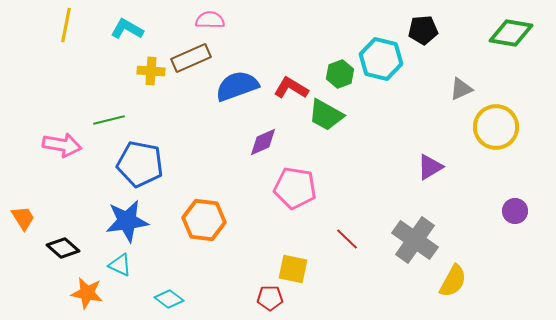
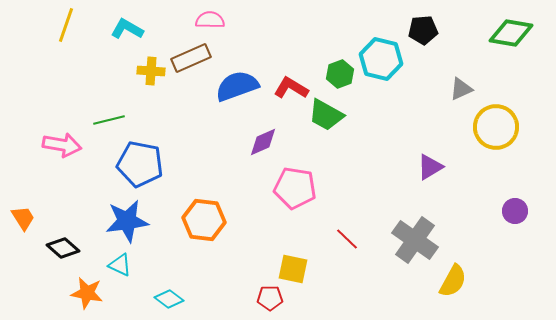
yellow line: rotated 8 degrees clockwise
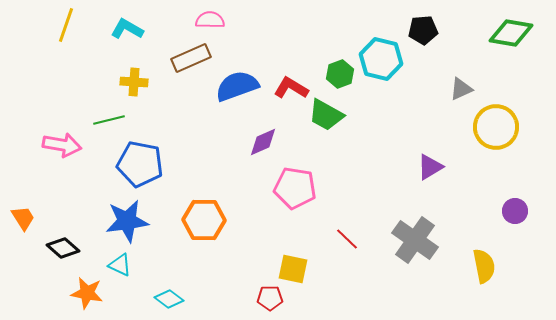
yellow cross: moved 17 px left, 11 px down
orange hexagon: rotated 6 degrees counterclockwise
yellow semicircle: moved 31 px right, 15 px up; rotated 40 degrees counterclockwise
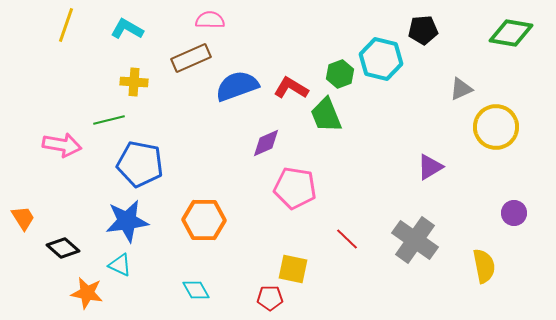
green trapezoid: rotated 39 degrees clockwise
purple diamond: moved 3 px right, 1 px down
purple circle: moved 1 px left, 2 px down
cyan diamond: moved 27 px right, 9 px up; rotated 24 degrees clockwise
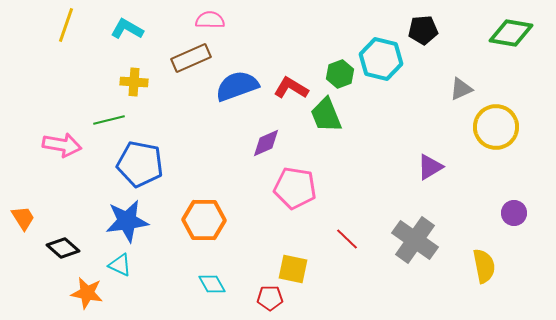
cyan diamond: moved 16 px right, 6 px up
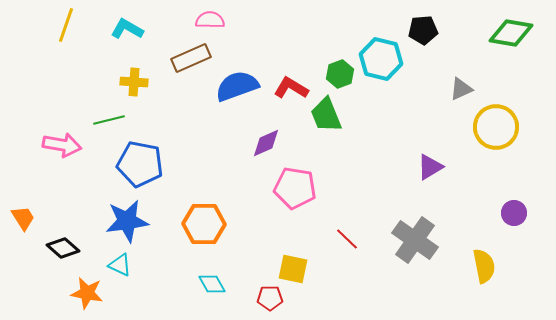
orange hexagon: moved 4 px down
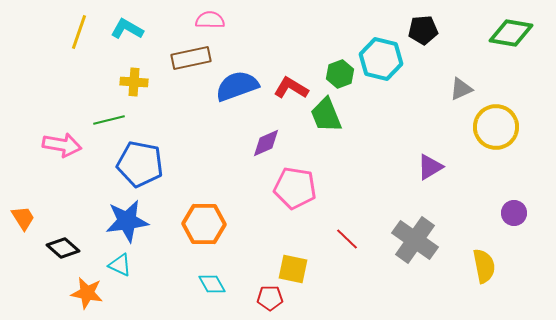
yellow line: moved 13 px right, 7 px down
brown rectangle: rotated 12 degrees clockwise
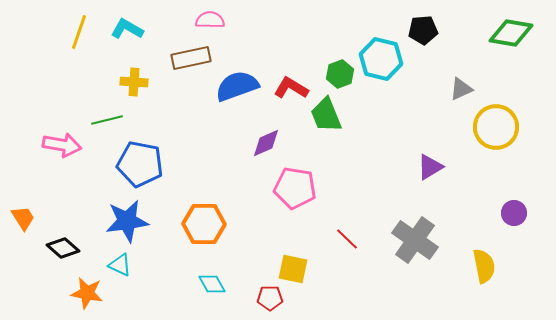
green line: moved 2 px left
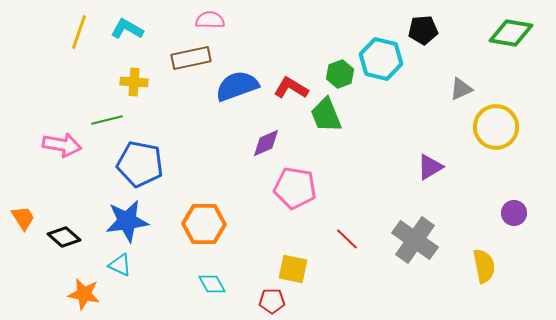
black diamond: moved 1 px right, 11 px up
orange star: moved 3 px left, 1 px down
red pentagon: moved 2 px right, 3 px down
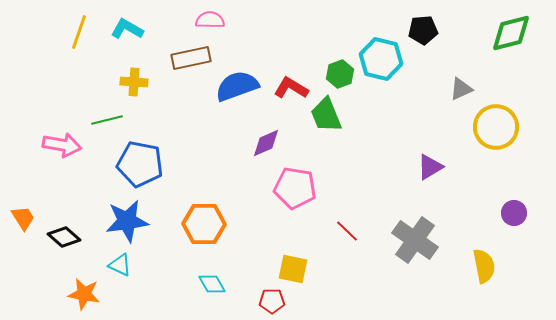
green diamond: rotated 24 degrees counterclockwise
red line: moved 8 px up
